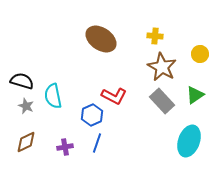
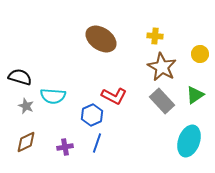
black semicircle: moved 2 px left, 4 px up
cyan semicircle: rotated 75 degrees counterclockwise
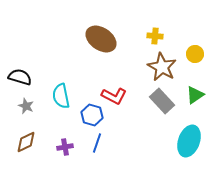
yellow circle: moved 5 px left
cyan semicircle: moved 8 px right; rotated 75 degrees clockwise
blue hexagon: rotated 20 degrees counterclockwise
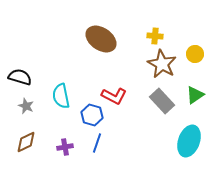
brown star: moved 3 px up
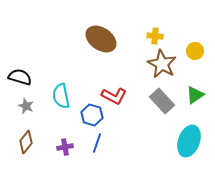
yellow circle: moved 3 px up
brown diamond: rotated 25 degrees counterclockwise
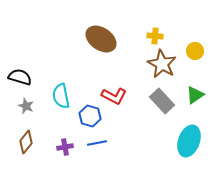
blue hexagon: moved 2 px left, 1 px down
blue line: rotated 60 degrees clockwise
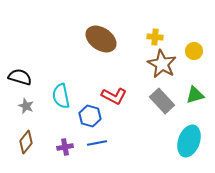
yellow cross: moved 1 px down
yellow circle: moved 1 px left
green triangle: rotated 18 degrees clockwise
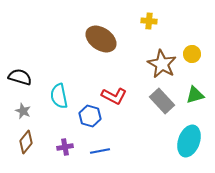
yellow cross: moved 6 px left, 16 px up
yellow circle: moved 2 px left, 3 px down
cyan semicircle: moved 2 px left
gray star: moved 3 px left, 5 px down
blue line: moved 3 px right, 8 px down
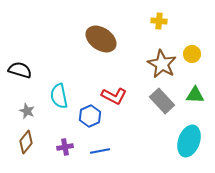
yellow cross: moved 10 px right
black semicircle: moved 7 px up
green triangle: rotated 18 degrees clockwise
gray star: moved 4 px right
blue hexagon: rotated 20 degrees clockwise
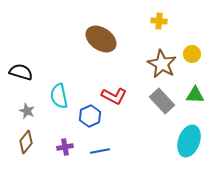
black semicircle: moved 1 px right, 2 px down
